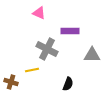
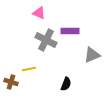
gray cross: moved 1 px left, 9 px up
gray triangle: rotated 24 degrees counterclockwise
yellow line: moved 3 px left, 1 px up
black semicircle: moved 2 px left
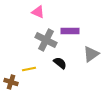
pink triangle: moved 1 px left, 1 px up
gray triangle: moved 1 px left, 1 px up; rotated 12 degrees counterclockwise
black semicircle: moved 6 px left, 21 px up; rotated 72 degrees counterclockwise
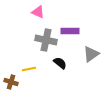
gray cross: rotated 15 degrees counterclockwise
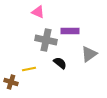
gray triangle: moved 2 px left
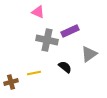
purple rectangle: rotated 24 degrees counterclockwise
gray cross: moved 1 px right
black semicircle: moved 5 px right, 4 px down
yellow line: moved 5 px right, 4 px down
brown cross: rotated 32 degrees counterclockwise
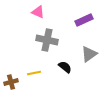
purple rectangle: moved 14 px right, 11 px up
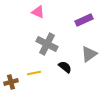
gray cross: moved 4 px down; rotated 15 degrees clockwise
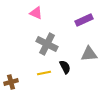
pink triangle: moved 2 px left, 1 px down
gray triangle: rotated 30 degrees clockwise
black semicircle: rotated 24 degrees clockwise
yellow line: moved 10 px right
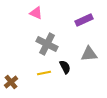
brown cross: rotated 24 degrees counterclockwise
